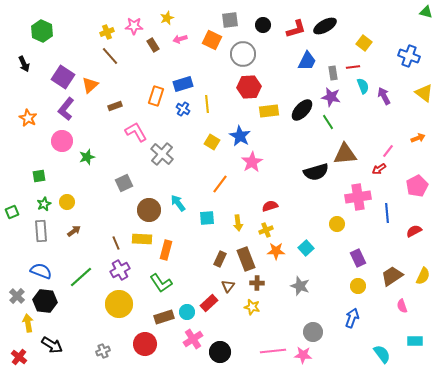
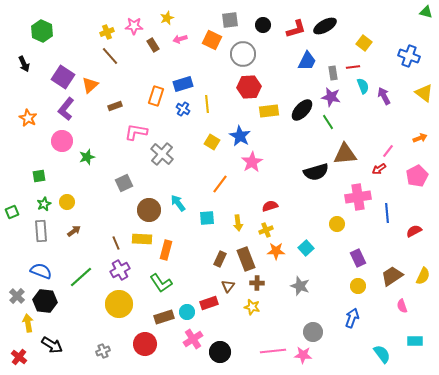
pink L-shape at (136, 132): rotated 50 degrees counterclockwise
orange arrow at (418, 138): moved 2 px right
pink pentagon at (417, 186): moved 10 px up
red rectangle at (209, 303): rotated 24 degrees clockwise
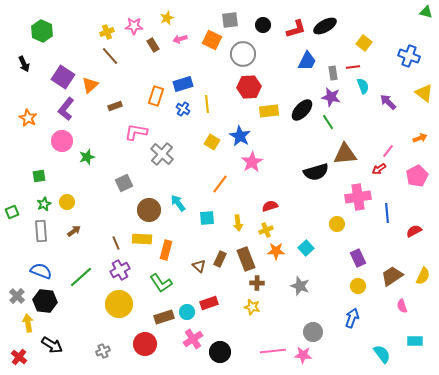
purple arrow at (384, 96): moved 4 px right, 6 px down; rotated 18 degrees counterclockwise
brown triangle at (228, 286): moved 29 px left, 20 px up; rotated 24 degrees counterclockwise
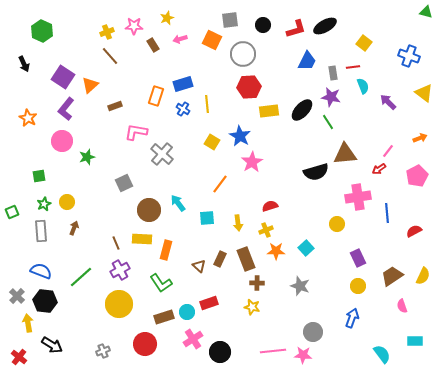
brown arrow at (74, 231): moved 3 px up; rotated 32 degrees counterclockwise
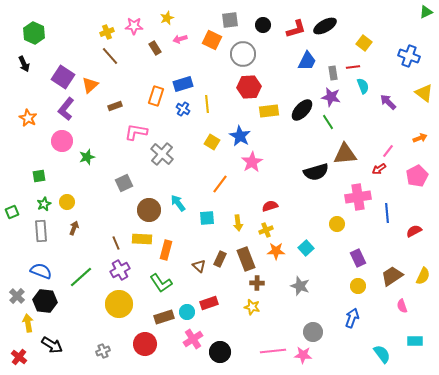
green triangle at (426, 12): rotated 40 degrees counterclockwise
green hexagon at (42, 31): moved 8 px left, 2 px down
brown rectangle at (153, 45): moved 2 px right, 3 px down
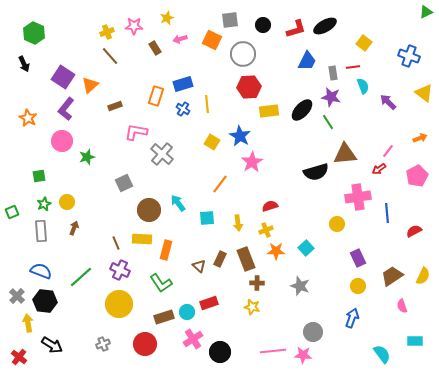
purple cross at (120, 270): rotated 36 degrees counterclockwise
gray cross at (103, 351): moved 7 px up
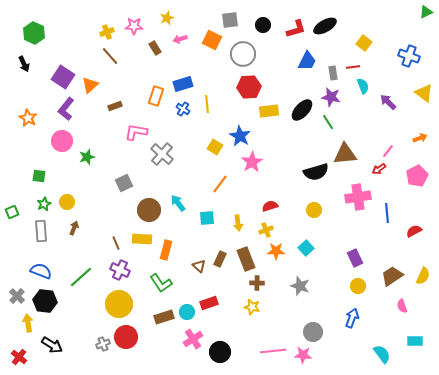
yellow square at (212, 142): moved 3 px right, 5 px down
green square at (39, 176): rotated 16 degrees clockwise
yellow circle at (337, 224): moved 23 px left, 14 px up
purple rectangle at (358, 258): moved 3 px left
red circle at (145, 344): moved 19 px left, 7 px up
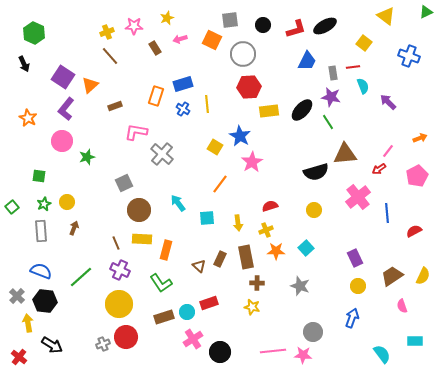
yellow triangle at (424, 93): moved 38 px left, 77 px up
pink cross at (358, 197): rotated 30 degrees counterclockwise
brown circle at (149, 210): moved 10 px left
green square at (12, 212): moved 5 px up; rotated 16 degrees counterclockwise
brown rectangle at (246, 259): moved 2 px up; rotated 10 degrees clockwise
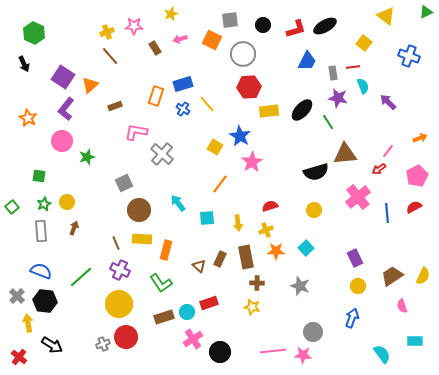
yellow star at (167, 18): moved 4 px right, 4 px up
purple star at (331, 97): moved 7 px right, 1 px down
yellow line at (207, 104): rotated 36 degrees counterclockwise
red semicircle at (414, 231): moved 24 px up
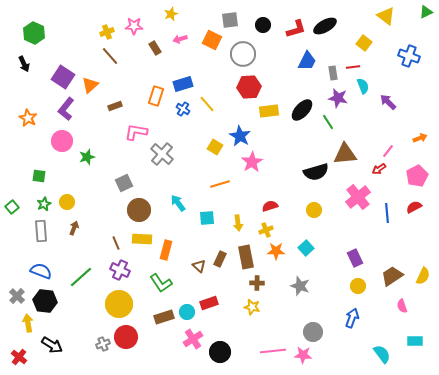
orange line at (220, 184): rotated 36 degrees clockwise
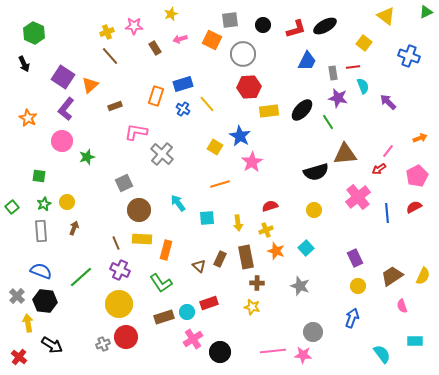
orange star at (276, 251): rotated 18 degrees clockwise
